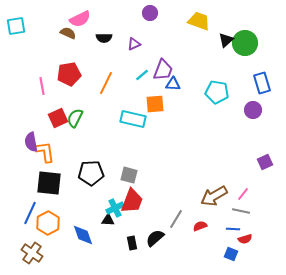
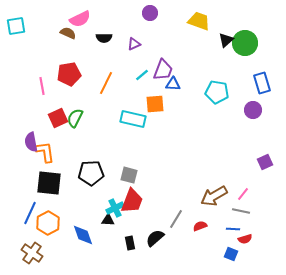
black rectangle at (132, 243): moved 2 px left
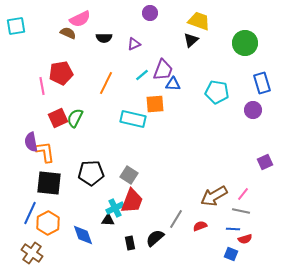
black triangle at (226, 40): moved 35 px left
red pentagon at (69, 74): moved 8 px left, 1 px up
gray square at (129, 175): rotated 18 degrees clockwise
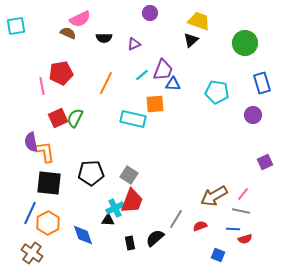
purple circle at (253, 110): moved 5 px down
blue square at (231, 254): moved 13 px left, 1 px down
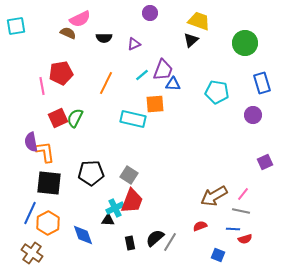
gray line at (176, 219): moved 6 px left, 23 px down
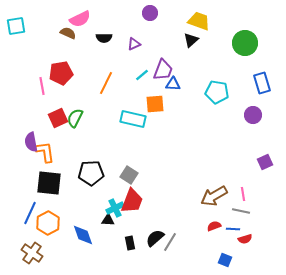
pink line at (243, 194): rotated 48 degrees counterclockwise
red semicircle at (200, 226): moved 14 px right
blue square at (218, 255): moved 7 px right, 5 px down
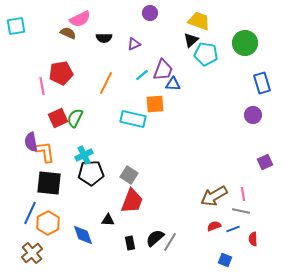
cyan pentagon at (217, 92): moved 11 px left, 38 px up
cyan cross at (115, 208): moved 31 px left, 53 px up
blue line at (233, 229): rotated 24 degrees counterclockwise
red semicircle at (245, 239): moved 8 px right; rotated 104 degrees clockwise
brown cross at (32, 253): rotated 15 degrees clockwise
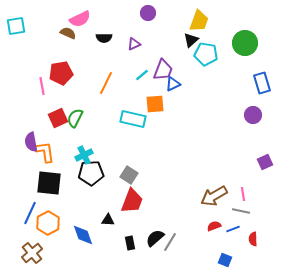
purple circle at (150, 13): moved 2 px left
yellow trapezoid at (199, 21): rotated 90 degrees clockwise
blue triangle at (173, 84): rotated 28 degrees counterclockwise
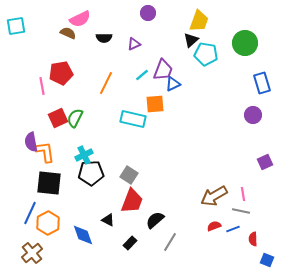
black triangle at (108, 220): rotated 24 degrees clockwise
black semicircle at (155, 238): moved 18 px up
black rectangle at (130, 243): rotated 56 degrees clockwise
blue square at (225, 260): moved 42 px right
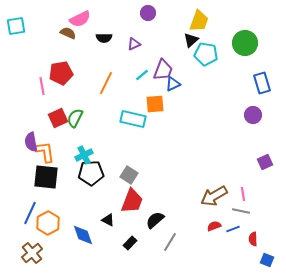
black square at (49, 183): moved 3 px left, 6 px up
